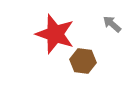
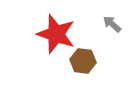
red star: moved 1 px right
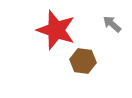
red star: moved 4 px up
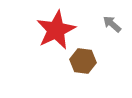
red star: rotated 27 degrees clockwise
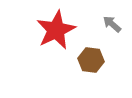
brown hexagon: moved 8 px right, 1 px up
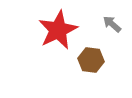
red star: moved 2 px right
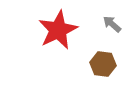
brown hexagon: moved 12 px right, 4 px down
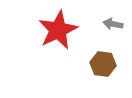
gray arrow: moved 1 px right; rotated 30 degrees counterclockwise
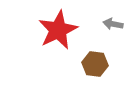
brown hexagon: moved 8 px left
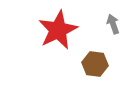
gray arrow: rotated 60 degrees clockwise
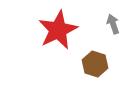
brown hexagon: rotated 10 degrees clockwise
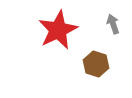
brown hexagon: moved 1 px right
